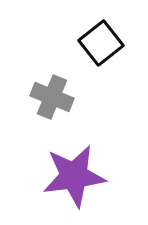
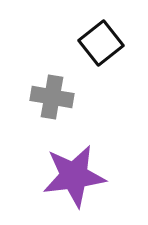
gray cross: rotated 12 degrees counterclockwise
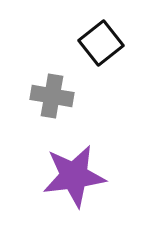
gray cross: moved 1 px up
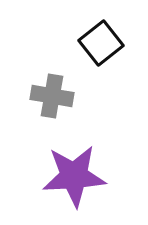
purple star: rotated 4 degrees clockwise
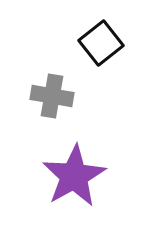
purple star: rotated 26 degrees counterclockwise
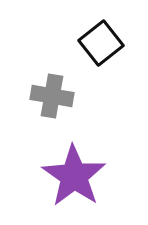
purple star: rotated 8 degrees counterclockwise
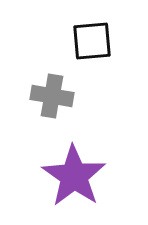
black square: moved 9 px left, 2 px up; rotated 33 degrees clockwise
